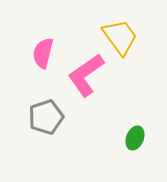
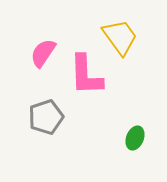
pink semicircle: rotated 20 degrees clockwise
pink L-shape: rotated 57 degrees counterclockwise
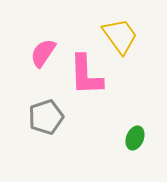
yellow trapezoid: moved 1 px up
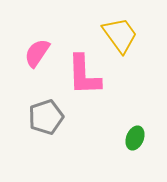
yellow trapezoid: moved 1 px up
pink semicircle: moved 6 px left
pink L-shape: moved 2 px left
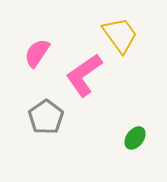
pink L-shape: rotated 57 degrees clockwise
gray pentagon: rotated 16 degrees counterclockwise
green ellipse: rotated 15 degrees clockwise
